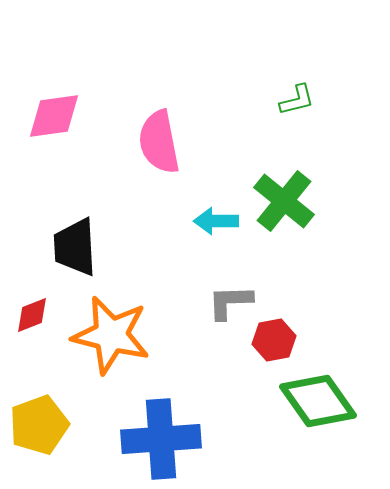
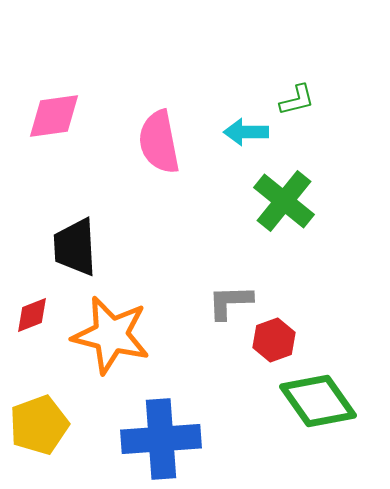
cyan arrow: moved 30 px right, 89 px up
red hexagon: rotated 9 degrees counterclockwise
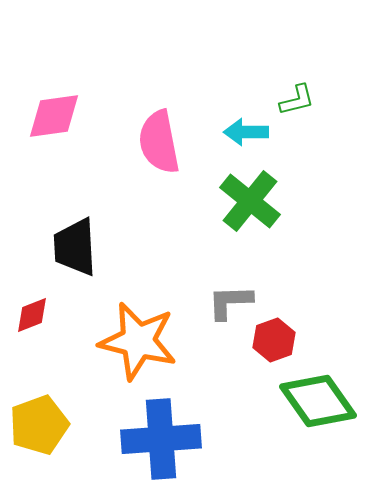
green cross: moved 34 px left
orange star: moved 27 px right, 6 px down
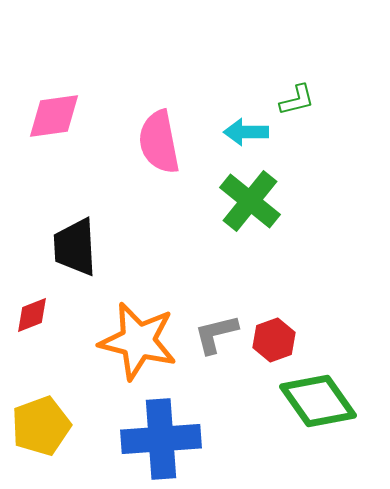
gray L-shape: moved 14 px left, 32 px down; rotated 12 degrees counterclockwise
yellow pentagon: moved 2 px right, 1 px down
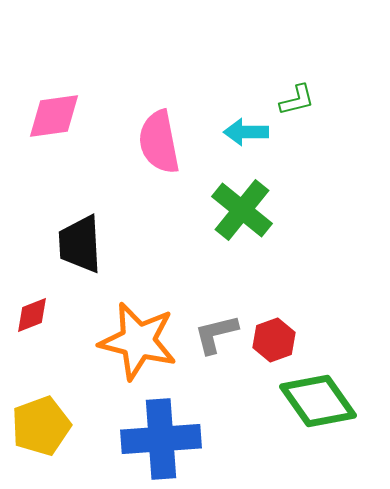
green cross: moved 8 px left, 9 px down
black trapezoid: moved 5 px right, 3 px up
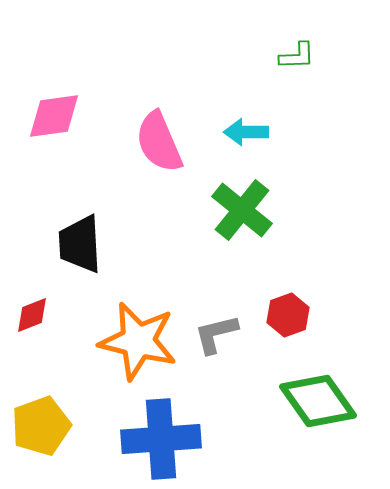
green L-shape: moved 44 px up; rotated 12 degrees clockwise
pink semicircle: rotated 12 degrees counterclockwise
red hexagon: moved 14 px right, 25 px up
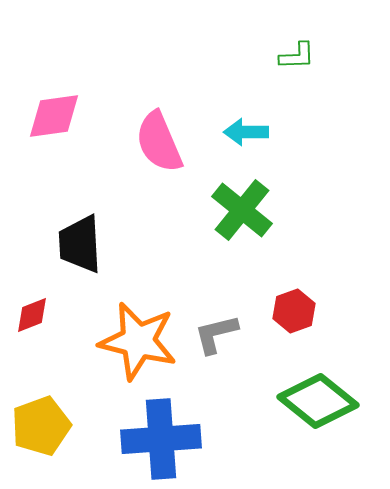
red hexagon: moved 6 px right, 4 px up
green diamond: rotated 16 degrees counterclockwise
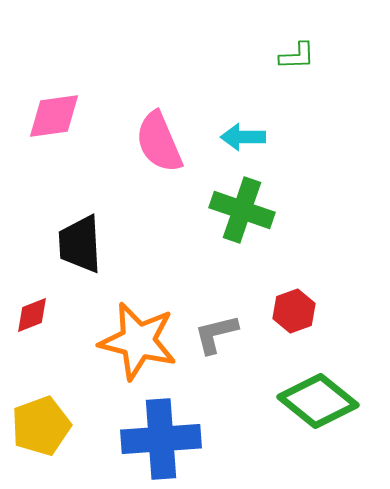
cyan arrow: moved 3 px left, 5 px down
green cross: rotated 20 degrees counterclockwise
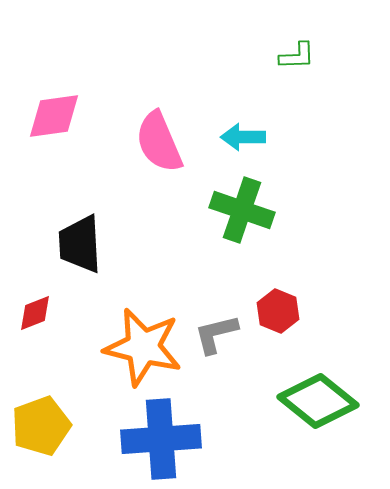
red hexagon: moved 16 px left; rotated 18 degrees counterclockwise
red diamond: moved 3 px right, 2 px up
orange star: moved 5 px right, 6 px down
